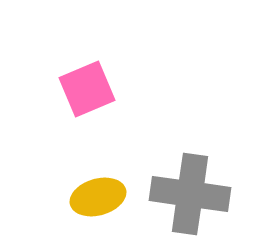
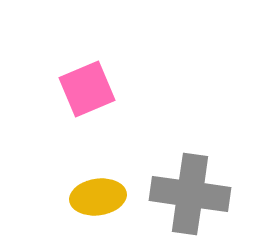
yellow ellipse: rotated 8 degrees clockwise
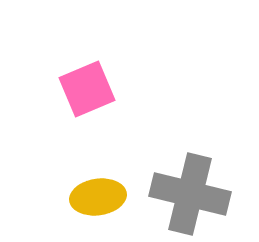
gray cross: rotated 6 degrees clockwise
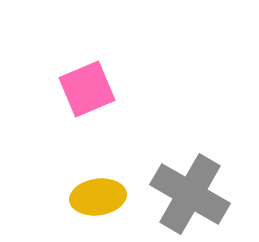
gray cross: rotated 16 degrees clockwise
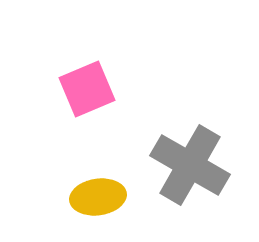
gray cross: moved 29 px up
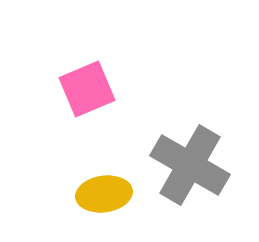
yellow ellipse: moved 6 px right, 3 px up
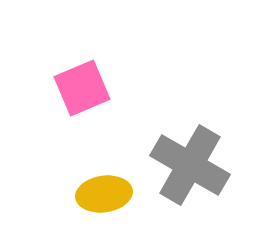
pink square: moved 5 px left, 1 px up
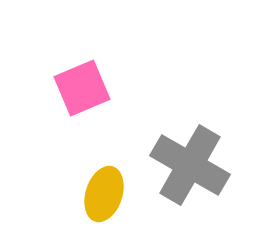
yellow ellipse: rotated 64 degrees counterclockwise
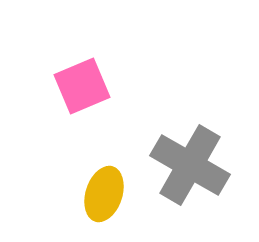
pink square: moved 2 px up
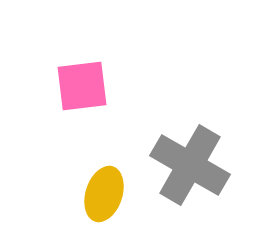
pink square: rotated 16 degrees clockwise
